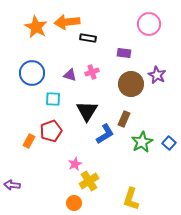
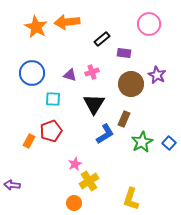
black rectangle: moved 14 px right, 1 px down; rotated 49 degrees counterclockwise
black triangle: moved 7 px right, 7 px up
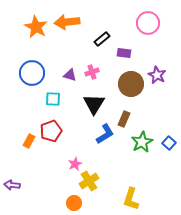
pink circle: moved 1 px left, 1 px up
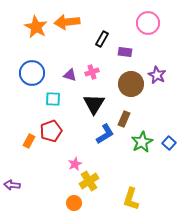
black rectangle: rotated 21 degrees counterclockwise
purple rectangle: moved 1 px right, 1 px up
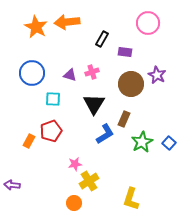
pink star: rotated 16 degrees clockwise
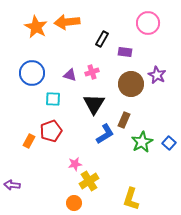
brown rectangle: moved 1 px down
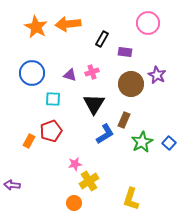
orange arrow: moved 1 px right, 2 px down
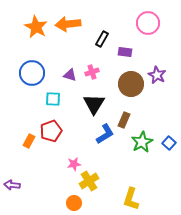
pink star: moved 1 px left
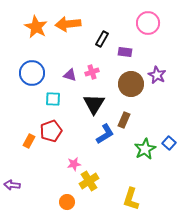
green star: moved 3 px right, 7 px down
orange circle: moved 7 px left, 1 px up
